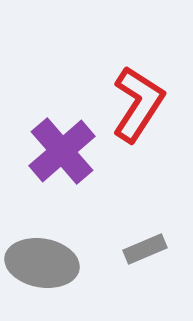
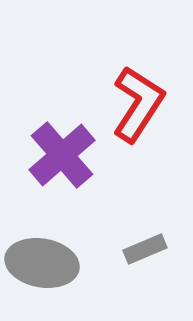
purple cross: moved 4 px down
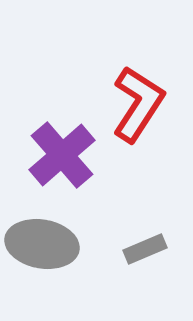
gray ellipse: moved 19 px up
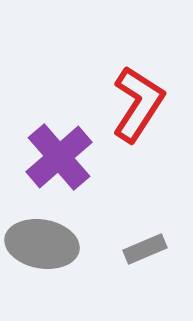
purple cross: moved 3 px left, 2 px down
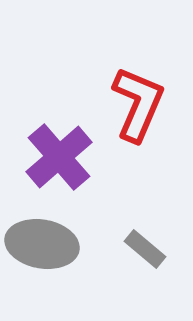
red L-shape: rotated 10 degrees counterclockwise
gray rectangle: rotated 63 degrees clockwise
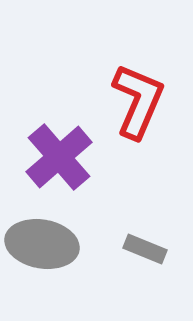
red L-shape: moved 3 px up
gray rectangle: rotated 18 degrees counterclockwise
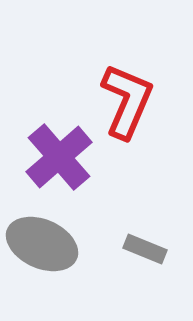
red L-shape: moved 11 px left
gray ellipse: rotated 14 degrees clockwise
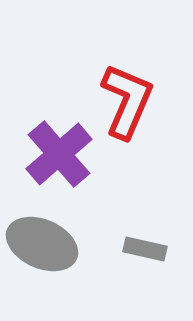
purple cross: moved 3 px up
gray rectangle: rotated 9 degrees counterclockwise
